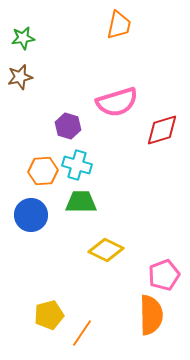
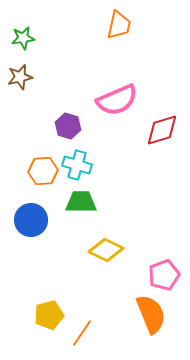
pink semicircle: moved 2 px up; rotated 6 degrees counterclockwise
blue circle: moved 5 px down
orange semicircle: moved 1 px up; rotated 21 degrees counterclockwise
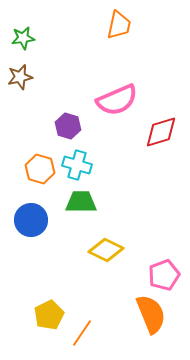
red diamond: moved 1 px left, 2 px down
orange hexagon: moved 3 px left, 2 px up; rotated 20 degrees clockwise
yellow pentagon: rotated 12 degrees counterclockwise
